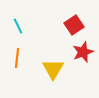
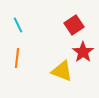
cyan line: moved 1 px up
red star: rotated 15 degrees counterclockwise
yellow triangle: moved 9 px right, 2 px down; rotated 40 degrees counterclockwise
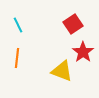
red square: moved 1 px left, 1 px up
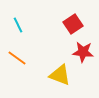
red star: rotated 30 degrees counterclockwise
orange line: rotated 60 degrees counterclockwise
yellow triangle: moved 2 px left, 4 px down
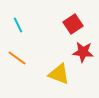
yellow triangle: moved 1 px left, 1 px up
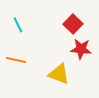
red square: rotated 12 degrees counterclockwise
red star: moved 2 px left, 3 px up
orange line: moved 1 px left, 2 px down; rotated 24 degrees counterclockwise
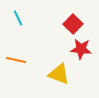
cyan line: moved 7 px up
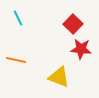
yellow triangle: moved 3 px down
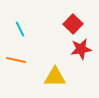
cyan line: moved 2 px right, 11 px down
red star: rotated 15 degrees counterclockwise
yellow triangle: moved 4 px left; rotated 20 degrees counterclockwise
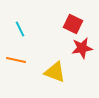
red square: rotated 18 degrees counterclockwise
red star: moved 1 px right, 1 px up
yellow triangle: moved 5 px up; rotated 20 degrees clockwise
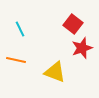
red square: rotated 12 degrees clockwise
red star: rotated 10 degrees counterclockwise
